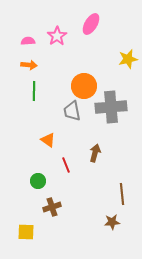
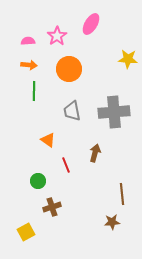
yellow star: rotated 18 degrees clockwise
orange circle: moved 15 px left, 17 px up
gray cross: moved 3 px right, 5 px down
yellow square: rotated 30 degrees counterclockwise
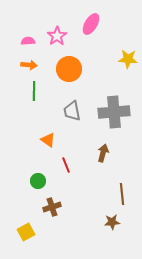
brown arrow: moved 8 px right
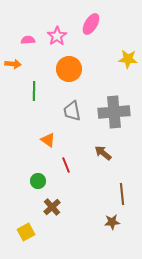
pink semicircle: moved 1 px up
orange arrow: moved 16 px left, 1 px up
brown arrow: rotated 66 degrees counterclockwise
brown cross: rotated 24 degrees counterclockwise
